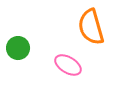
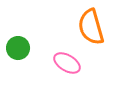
pink ellipse: moved 1 px left, 2 px up
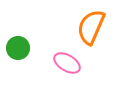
orange semicircle: rotated 39 degrees clockwise
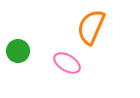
green circle: moved 3 px down
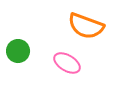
orange semicircle: moved 5 px left, 1 px up; rotated 93 degrees counterclockwise
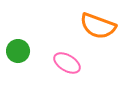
orange semicircle: moved 12 px right
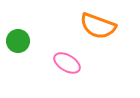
green circle: moved 10 px up
